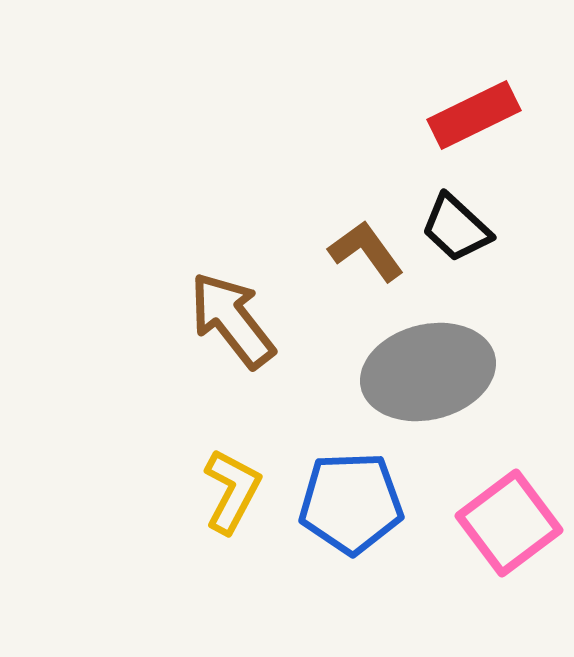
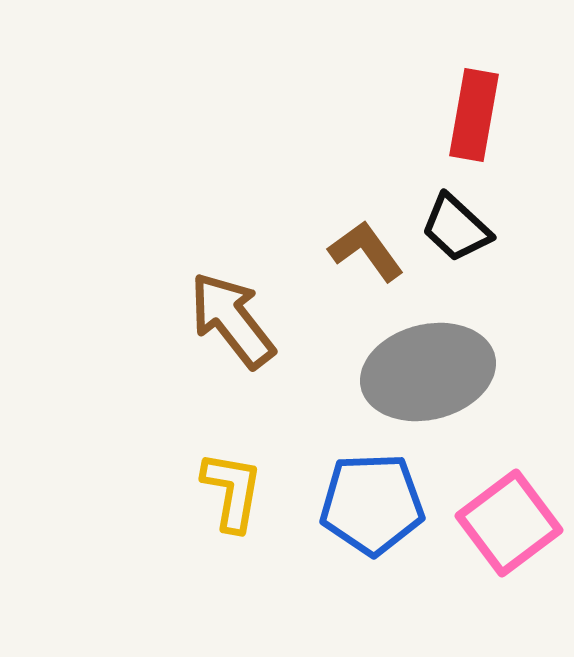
red rectangle: rotated 54 degrees counterclockwise
yellow L-shape: rotated 18 degrees counterclockwise
blue pentagon: moved 21 px right, 1 px down
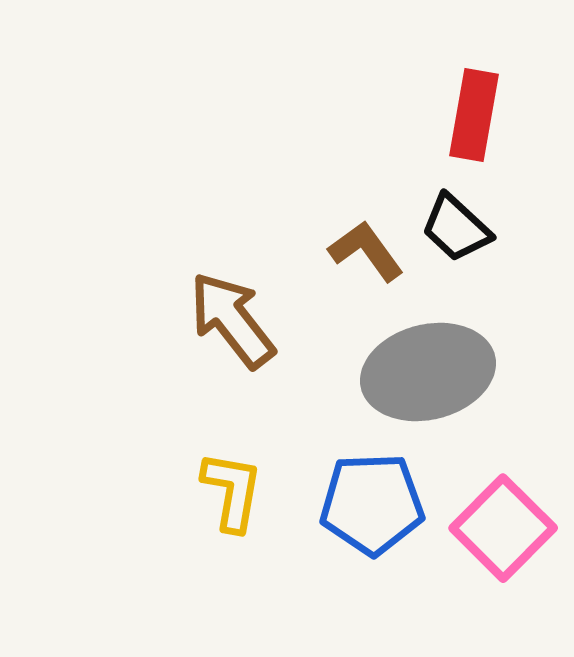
pink square: moved 6 px left, 5 px down; rotated 8 degrees counterclockwise
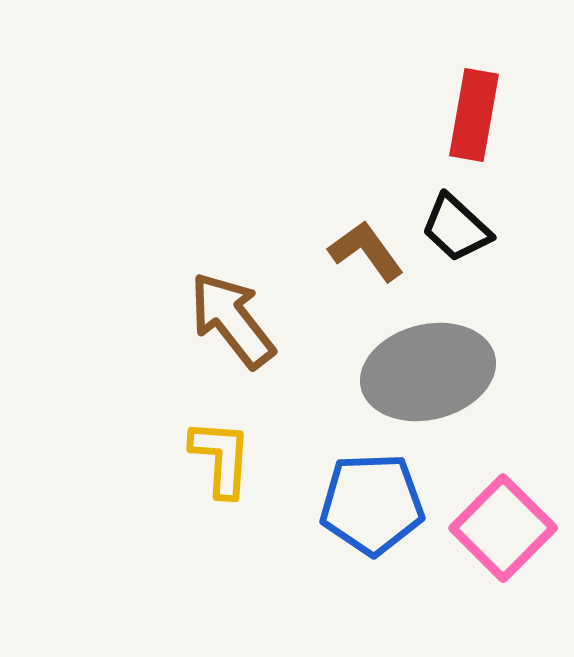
yellow L-shape: moved 11 px left, 33 px up; rotated 6 degrees counterclockwise
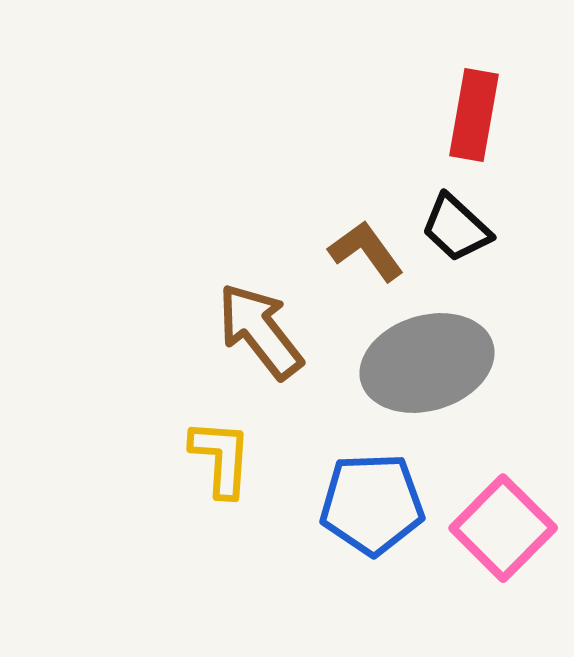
brown arrow: moved 28 px right, 11 px down
gray ellipse: moved 1 px left, 9 px up; rotated 3 degrees counterclockwise
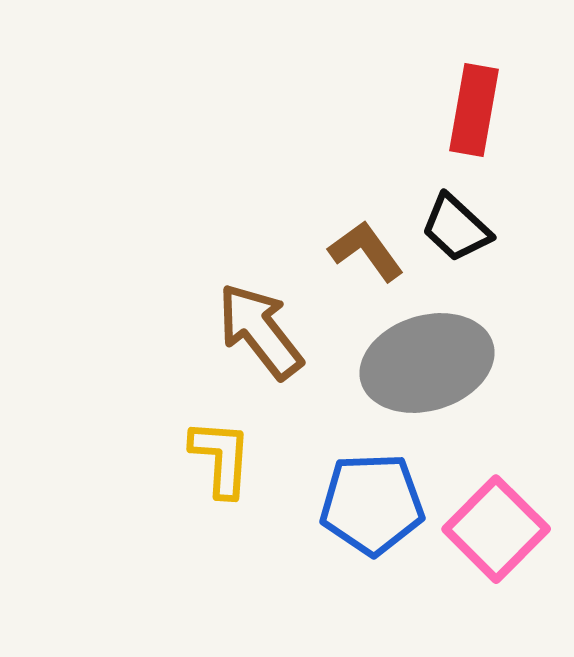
red rectangle: moved 5 px up
pink square: moved 7 px left, 1 px down
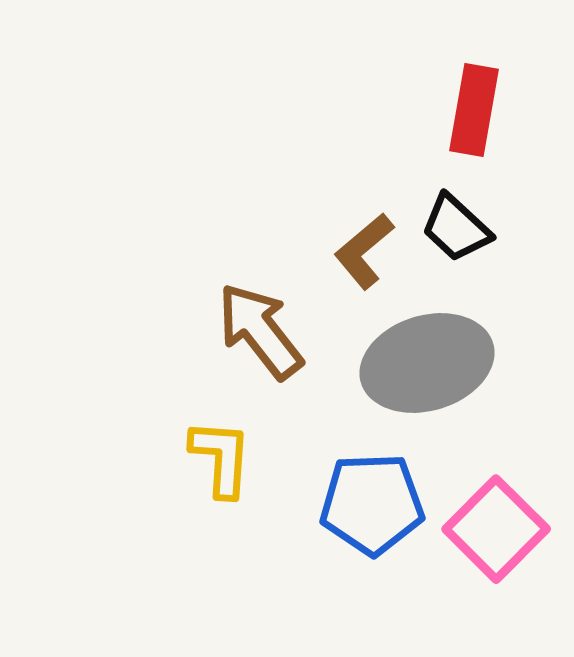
brown L-shape: moved 2 px left; rotated 94 degrees counterclockwise
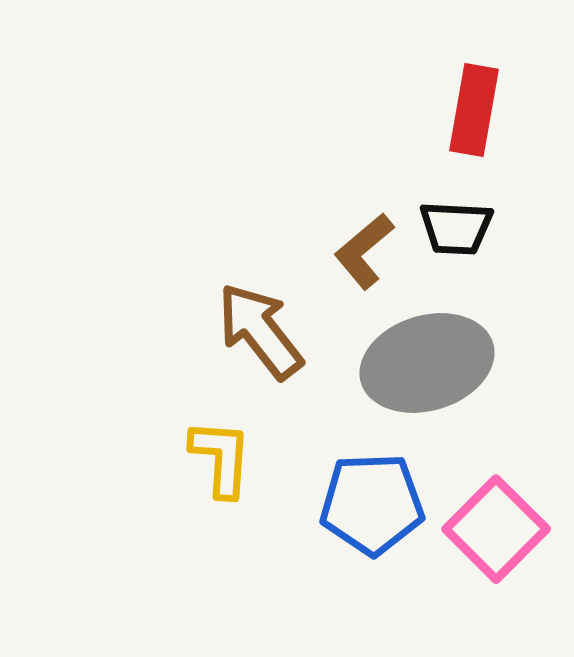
black trapezoid: rotated 40 degrees counterclockwise
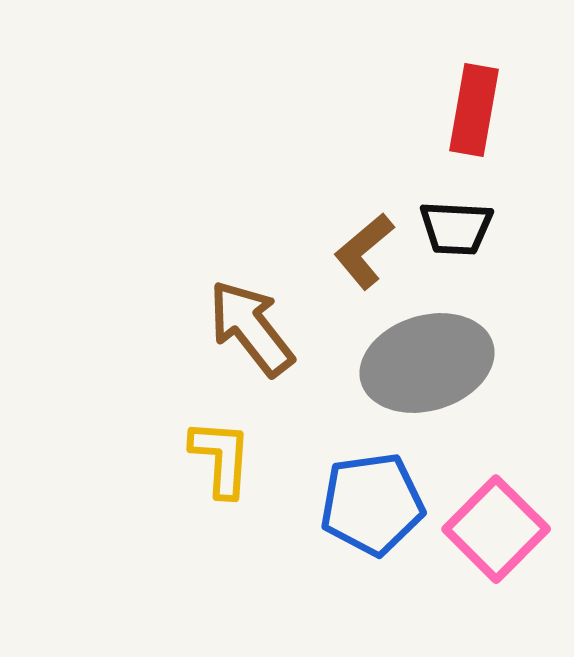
brown arrow: moved 9 px left, 3 px up
blue pentagon: rotated 6 degrees counterclockwise
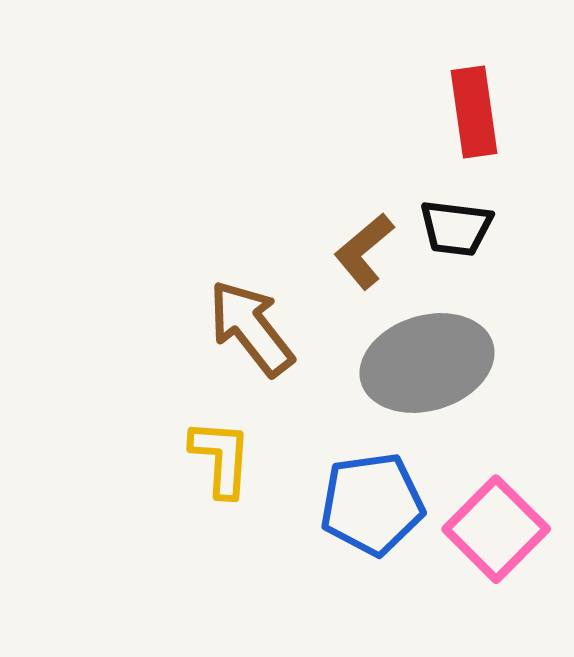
red rectangle: moved 2 px down; rotated 18 degrees counterclockwise
black trapezoid: rotated 4 degrees clockwise
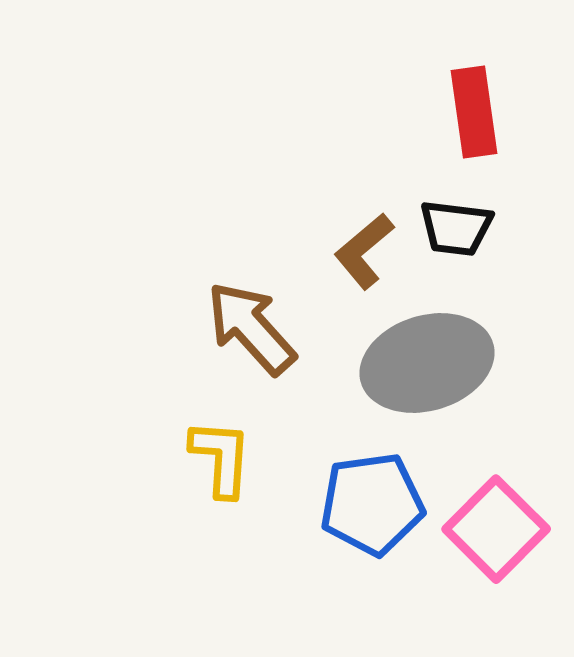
brown arrow: rotated 4 degrees counterclockwise
